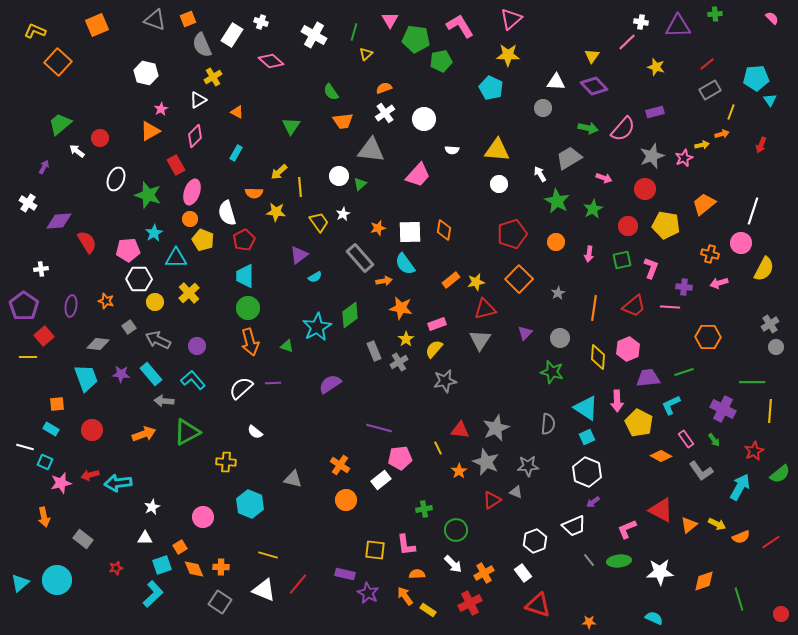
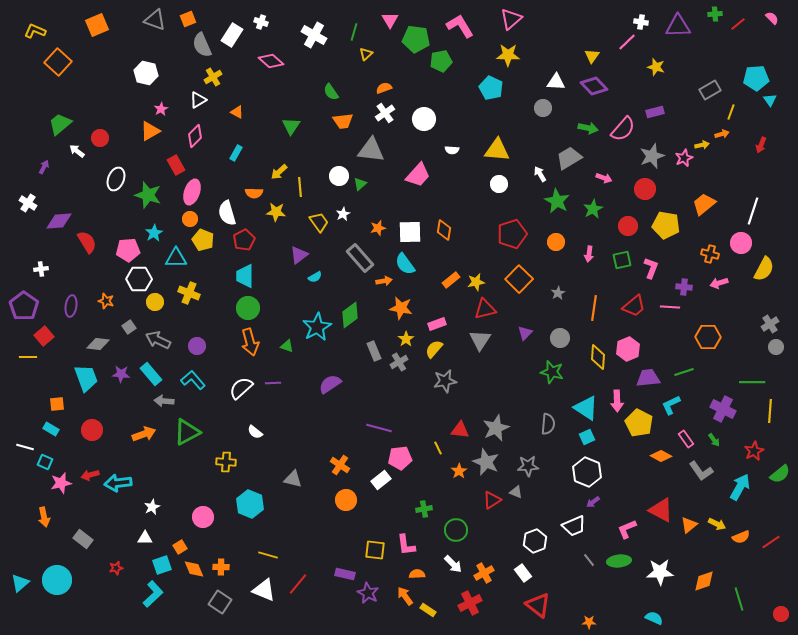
red line at (707, 64): moved 31 px right, 40 px up
yellow cross at (189, 293): rotated 25 degrees counterclockwise
red triangle at (538, 605): rotated 20 degrees clockwise
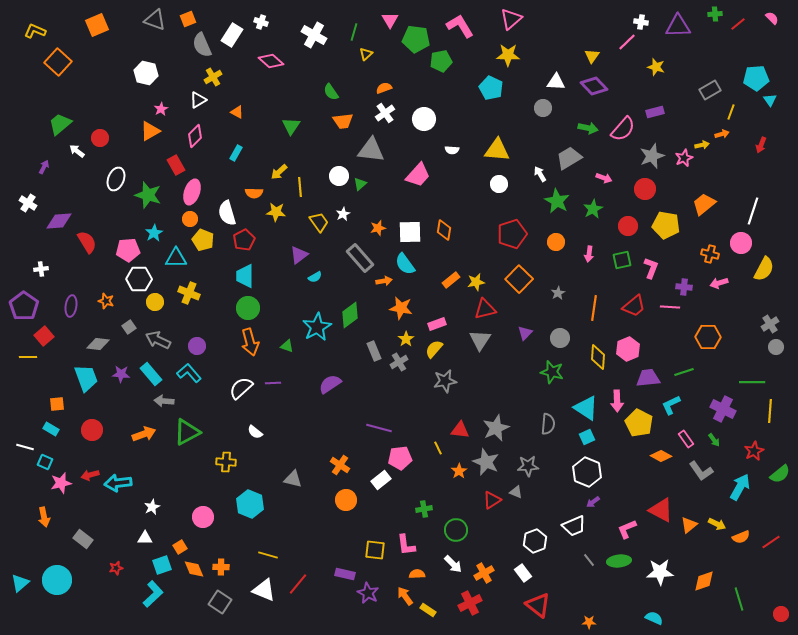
cyan L-shape at (193, 380): moved 4 px left, 7 px up
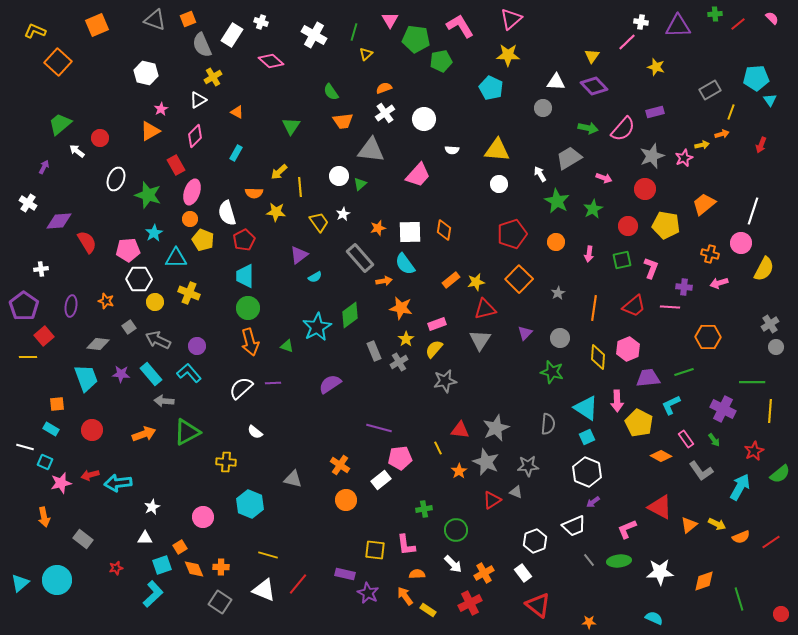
red triangle at (661, 510): moved 1 px left, 3 px up
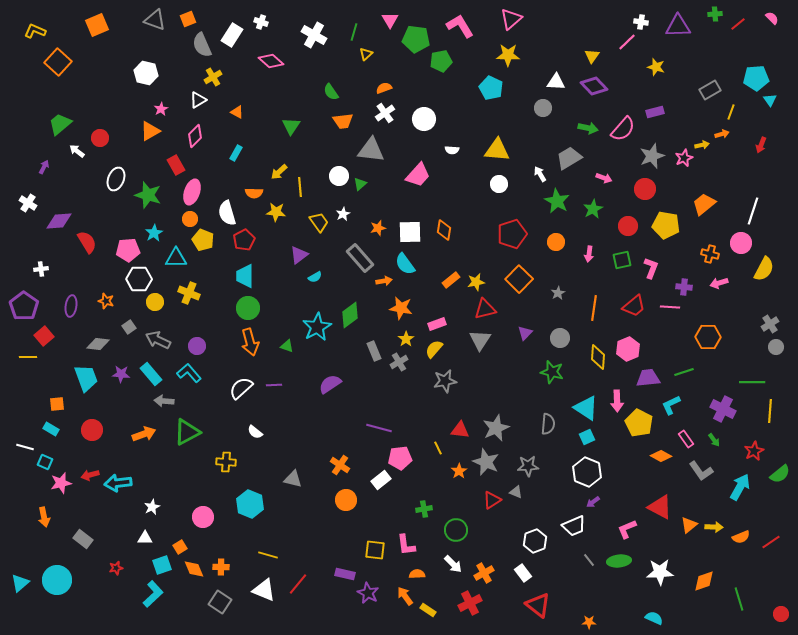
purple line at (273, 383): moved 1 px right, 2 px down
yellow arrow at (717, 524): moved 3 px left, 3 px down; rotated 24 degrees counterclockwise
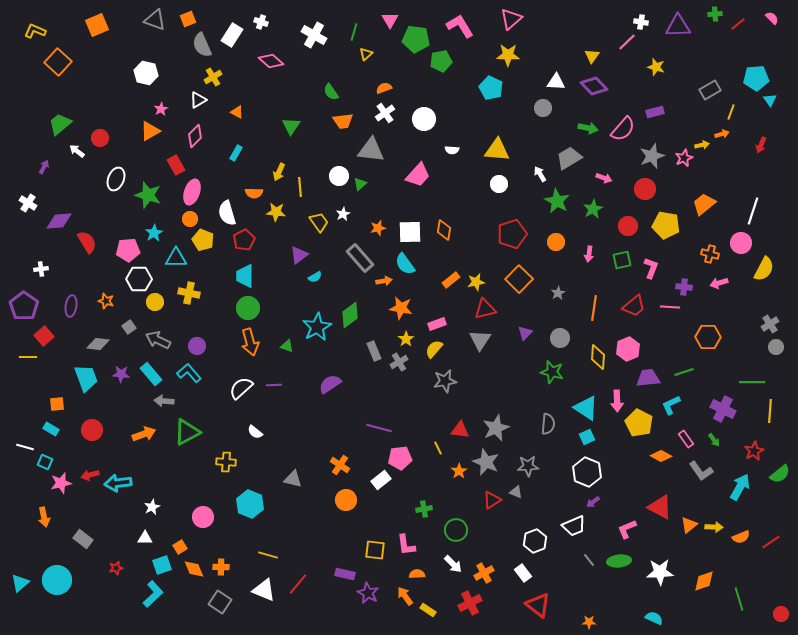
yellow arrow at (279, 172): rotated 24 degrees counterclockwise
yellow cross at (189, 293): rotated 10 degrees counterclockwise
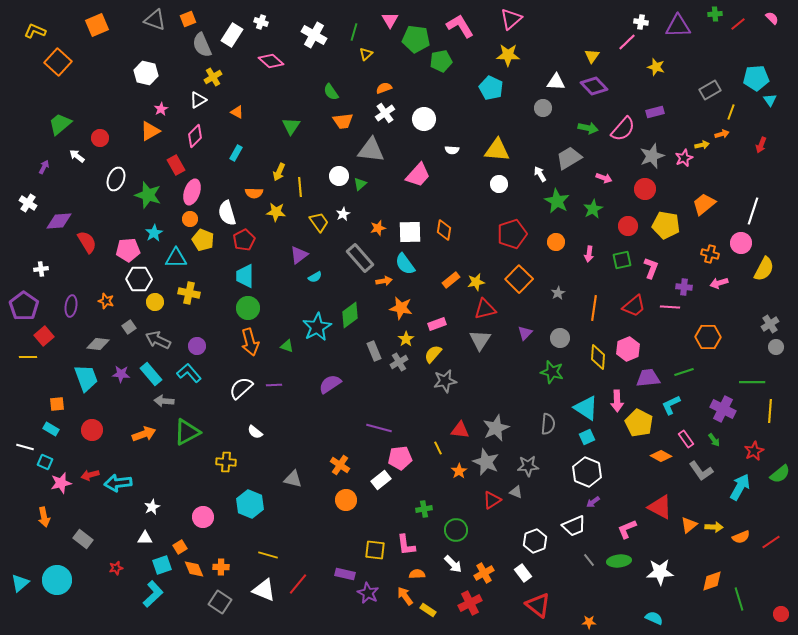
white arrow at (77, 151): moved 5 px down
yellow semicircle at (434, 349): moved 1 px left, 5 px down
orange diamond at (704, 581): moved 8 px right
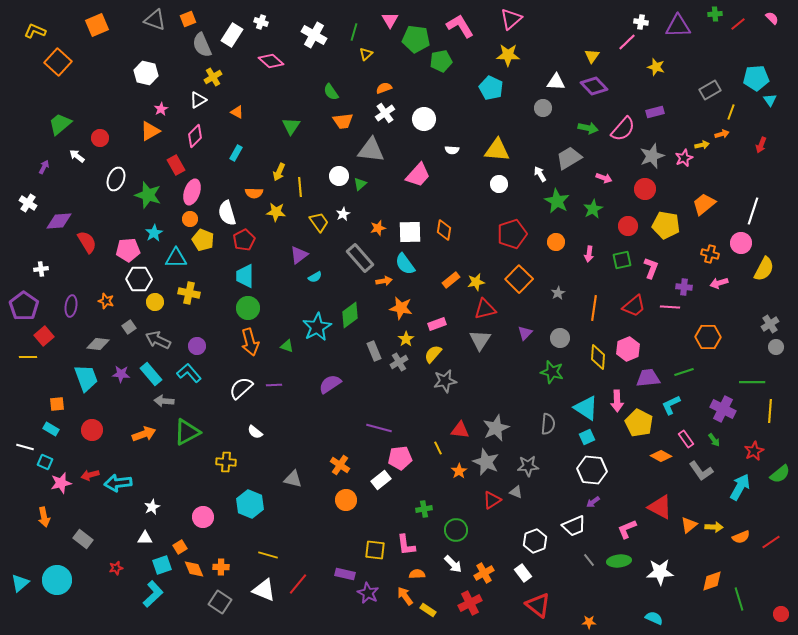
white hexagon at (587, 472): moved 5 px right, 2 px up; rotated 16 degrees counterclockwise
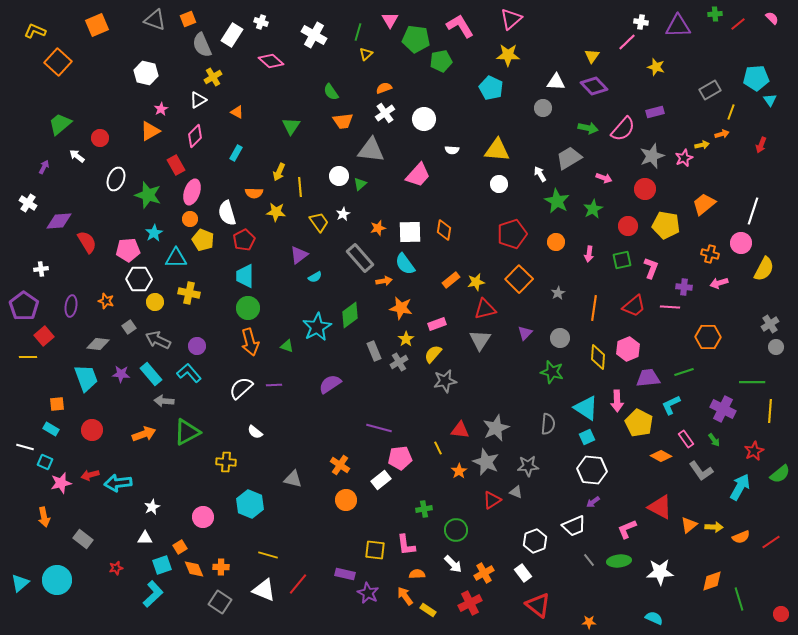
green line at (354, 32): moved 4 px right
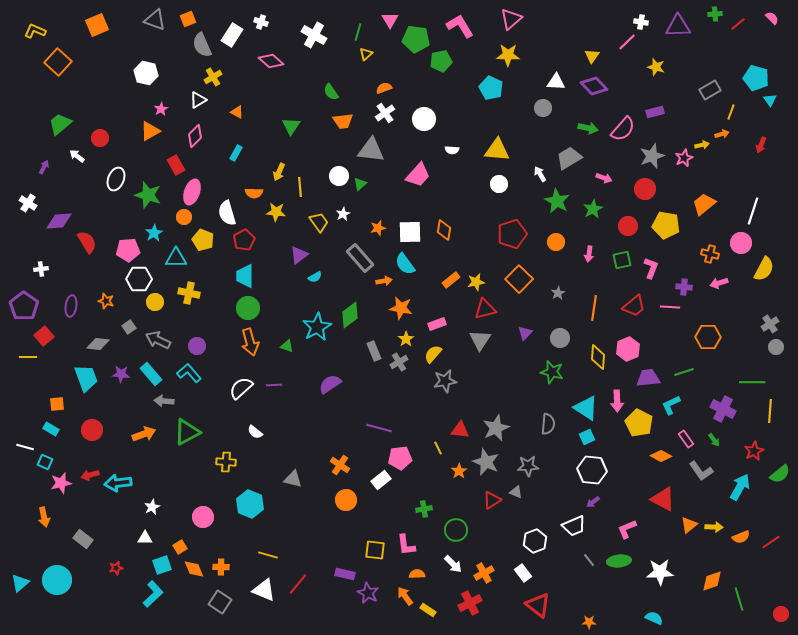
cyan pentagon at (756, 78): rotated 20 degrees clockwise
orange circle at (190, 219): moved 6 px left, 2 px up
red triangle at (660, 507): moved 3 px right, 8 px up
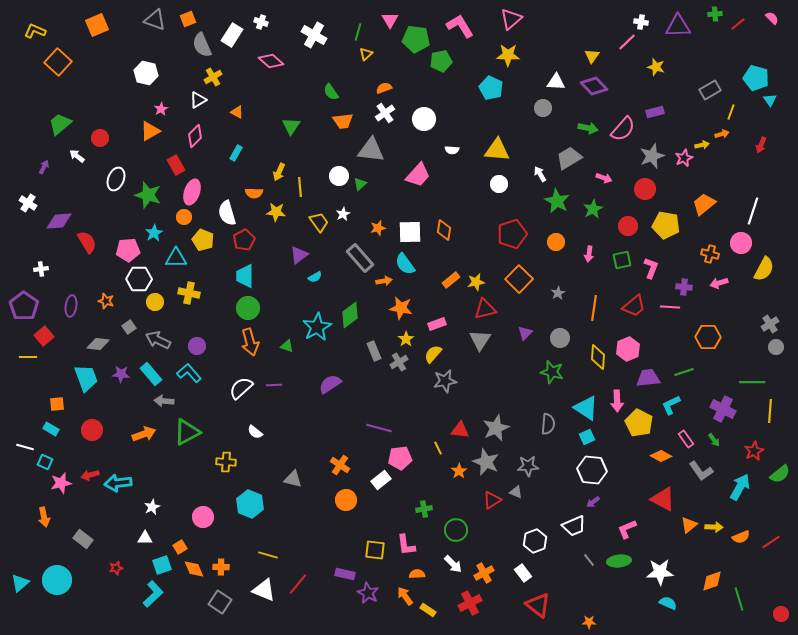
cyan semicircle at (654, 618): moved 14 px right, 15 px up
